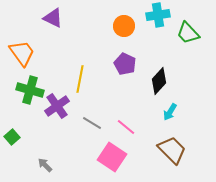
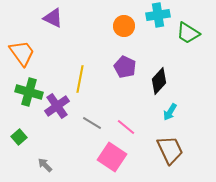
green trapezoid: rotated 15 degrees counterclockwise
purple pentagon: moved 3 px down
green cross: moved 1 px left, 2 px down
green square: moved 7 px right
brown trapezoid: moved 2 px left; rotated 20 degrees clockwise
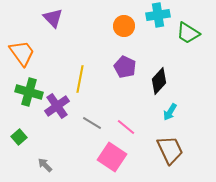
purple triangle: rotated 20 degrees clockwise
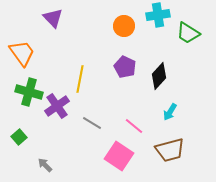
black diamond: moved 5 px up
pink line: moved 8 px right, 1 px up
brown trapezoid: rotated 100 degrees clockwise
pink square: moved 7 px right, 1 px up
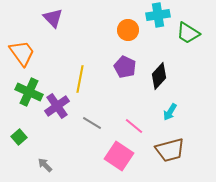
orange circle: moved 4 px right, 4 px down
green cross: rotated 8 degrees clockwise
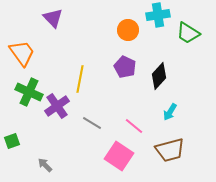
green square: moved 7 px left, 4 px down; rotated 21 degrees clockwise
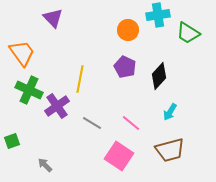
green cross: moved 2 px up
pink line: moved 3 px left, 3 px up
